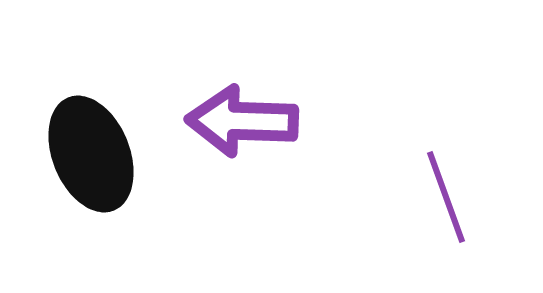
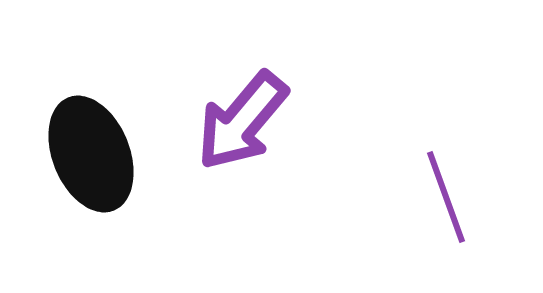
purple arrow: rotated 52 degrees counterclockwise
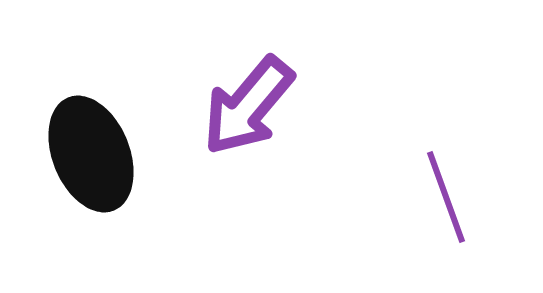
purple arrow: moved 6 px right, 15 px up
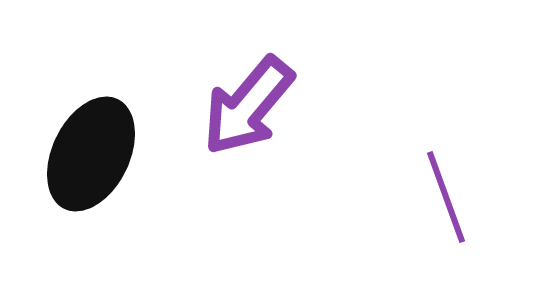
black ellipse: rotated 48 degrees clockwise
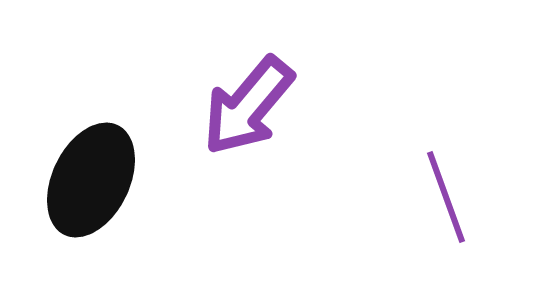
black ellipse: moved 26 px down
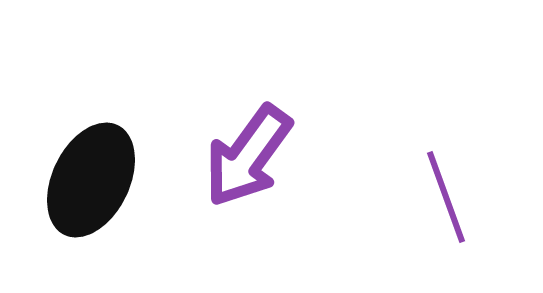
purple arrow: moved 50 px down; rotated 4 degrees counterclockwise
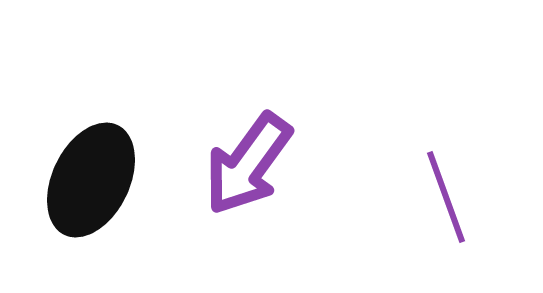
purple arrow: moved 8 px down
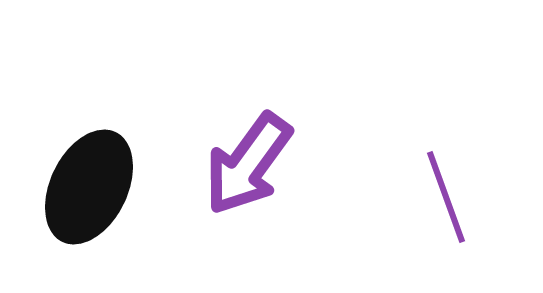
black ellipse: moved 2 px left, 7 px down
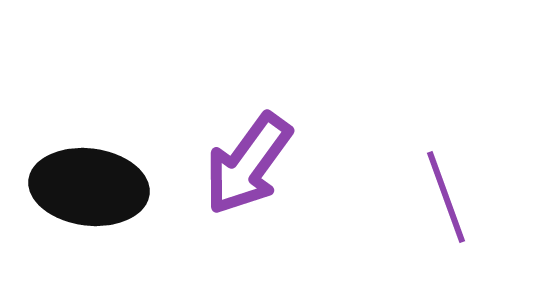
black ellipse: rotated 71 degrees clockwise
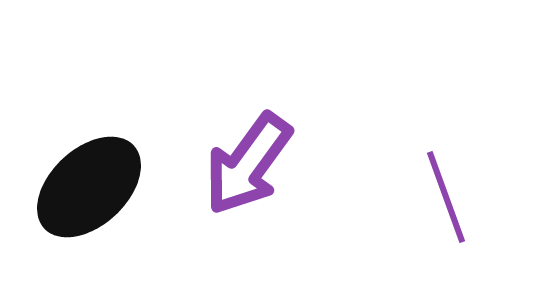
black ellipse: rotated 50 degrees counterclockwise
